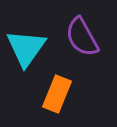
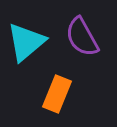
cyan triangle: moved 6 px up; rotated 15 degrees clockwise
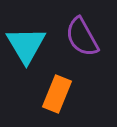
cyan triangle: moved 3 px down; rotated 21 degrees counterclockwise
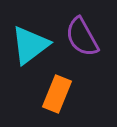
cyan triangle: moved 4 px right; rotated 24 degrees clockwise
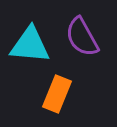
cyan triangle: rotated 42 degrees clockwise
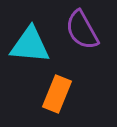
purple semicircle: moved 7 px up
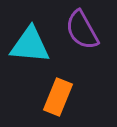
orange rectangle: moved 1 px right, 3 px down
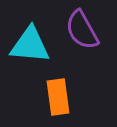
orange rectangle: rotated 30 degrees counterclockwise
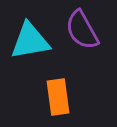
cyan triangle: moved 4 px up; rotated 15 degrees counterclockwise
